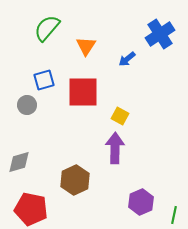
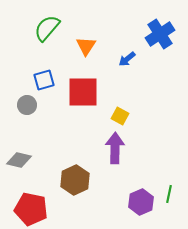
gray diamond: moved 2 px up; rotated 30 degrees clockwise
green line: moved 5 px left, 21 px up
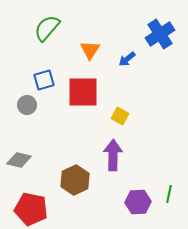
orange triangle: moved 4 px right, 4 px down
purple arrow: moved 2 px left, 7 px down
purple hexagon: moved 3 px left; rotated 20 degrees clockwise
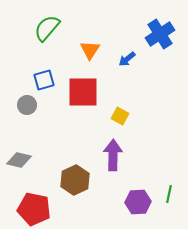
red pentagon: moved 3 px right
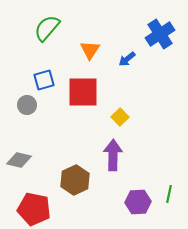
yellow square: moved 1 px down; rotated 18 degrees clockwise
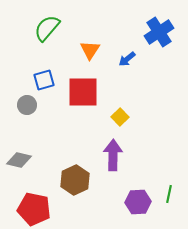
blue cross: moved 1 px left, 2 px up
